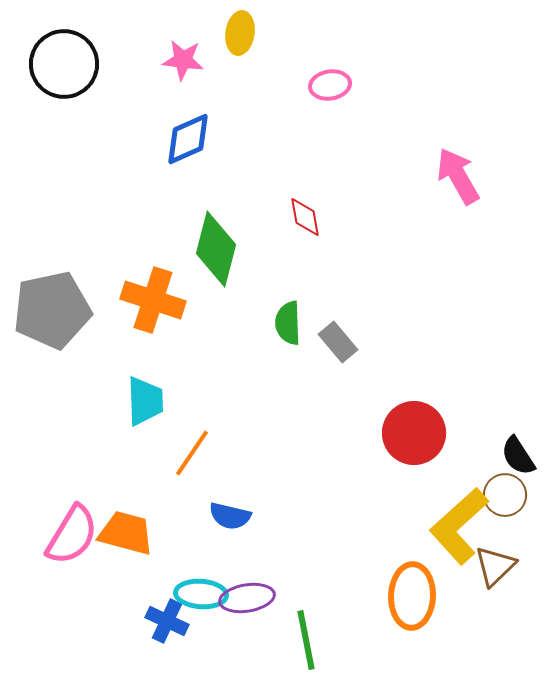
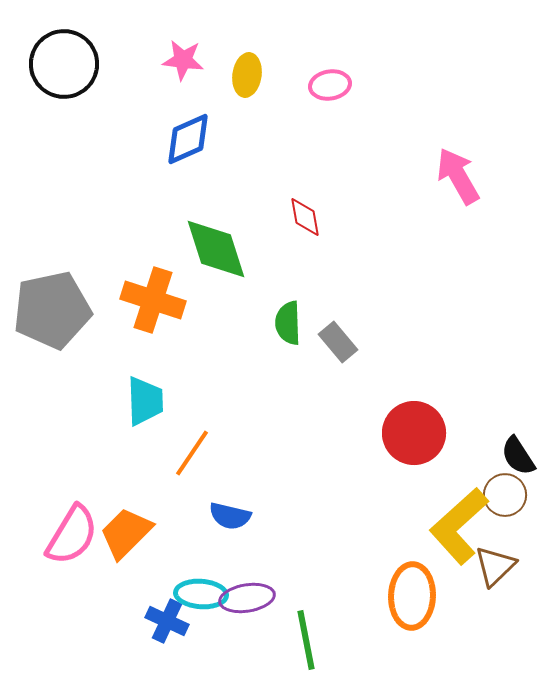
yellow ellipse: moved 7 px right, 42 px down
green diamond: rotated 32 degrees counterclockwise
orange trapezoid: rotated 60 degrees counterclockwise
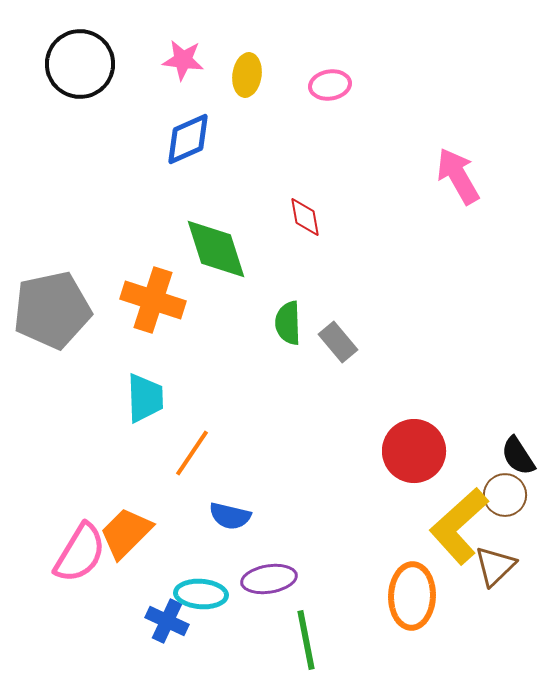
black circle: moved 16 px right
cyan trapezoid: moved 3 px up
red circle: moved 18 px down
pink semicircle: moved 8 px right, 18 px down
purple ellipse: moved 22 px right, 19 px up
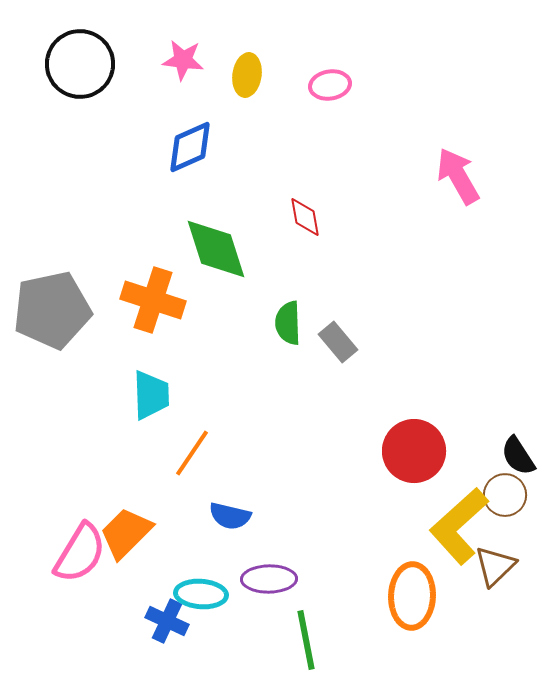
blue diamond: moved 2 px right, 8 px down
cyan trapezoid: moved 6 px right, 3 px up
purple ellipse: rotated 8 degrees clockwise
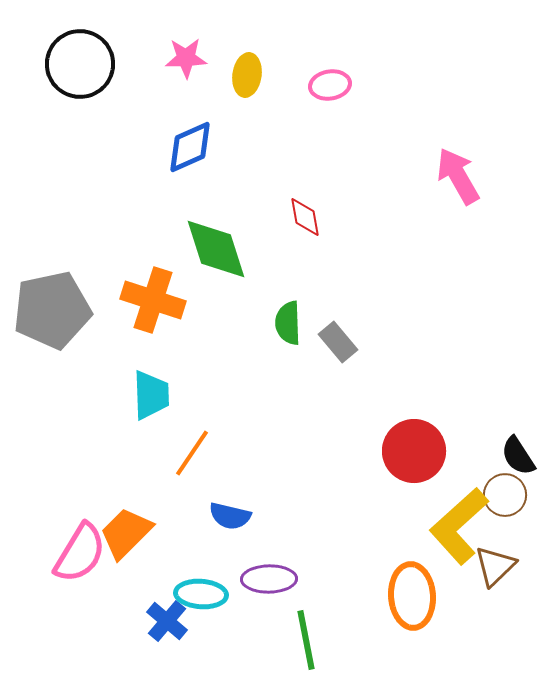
pink star: moved 3 px right, 2 px up; rotated 9 degrees counterclockwise
orange ellipse: rotated 6 degrees counterclockwise
blue cross: rotated 15 degrees clockwise
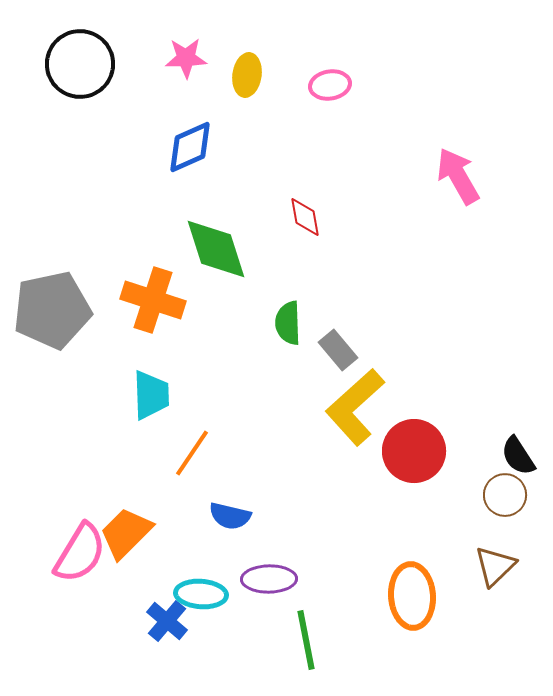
gray rectangle: moved 8 px down
yellow L-shape: moved 104 px left, 119 px up
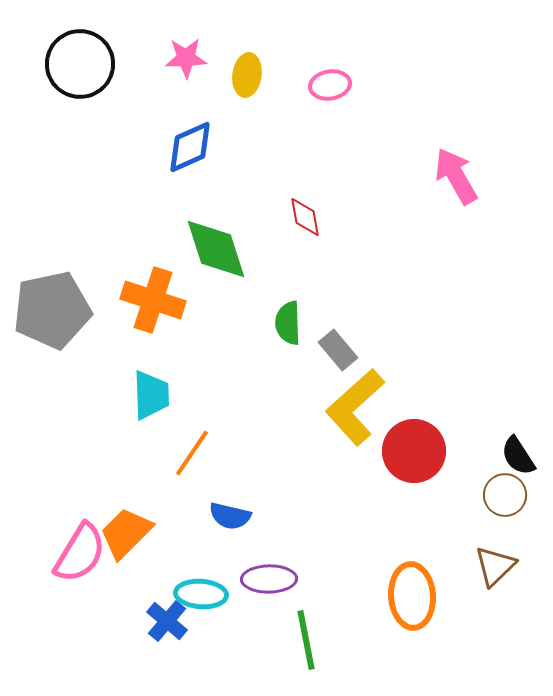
pink arrow: moved 2 px left
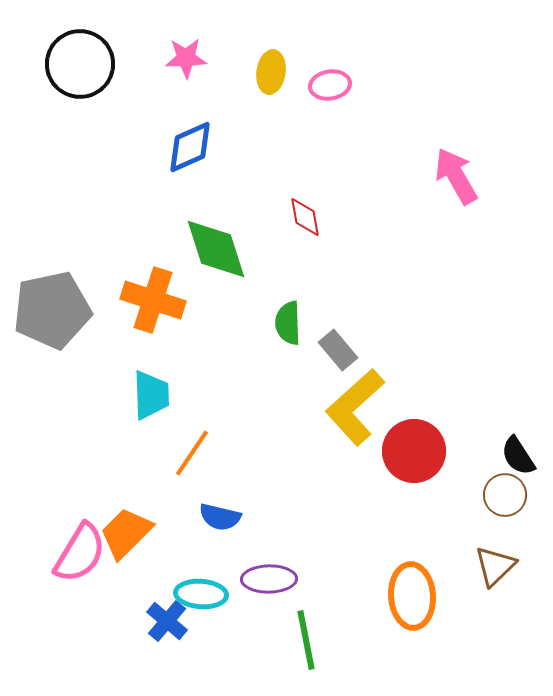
yellow ellipse: moved 24 px right, 3 px up
blue semicircle: moved 10 px left, 1 px down
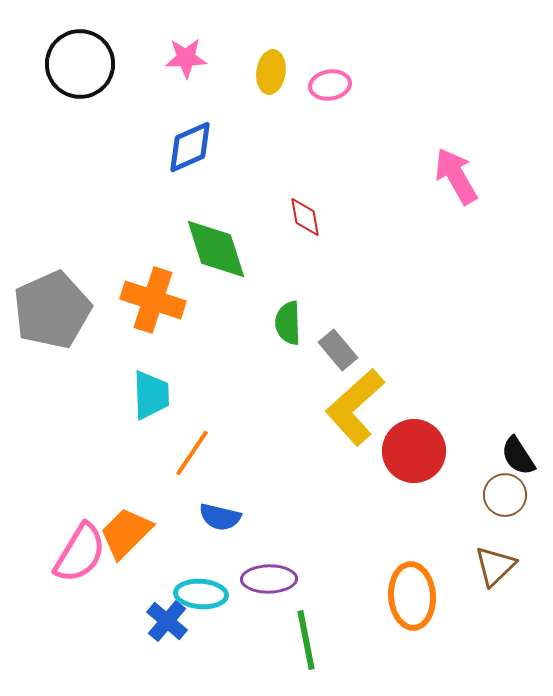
gray pentagon: rotated 12 degrees counterclockwise
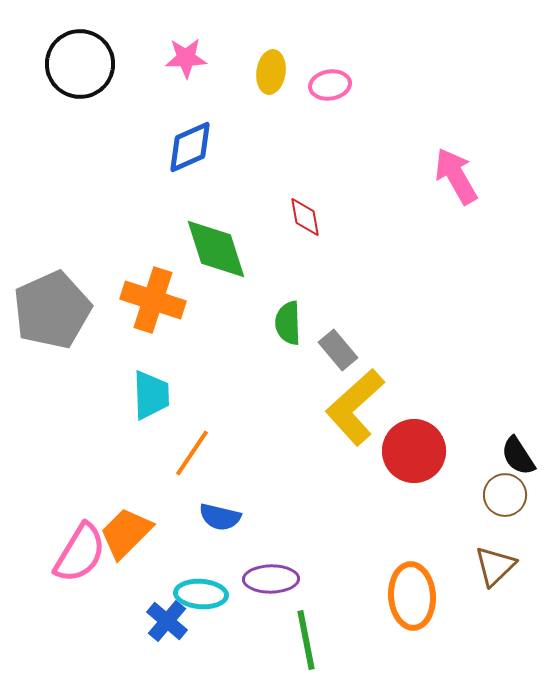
purple ellipse: moved 2 px right
